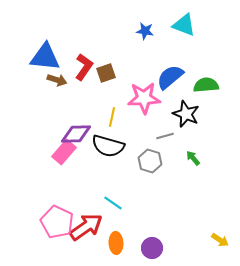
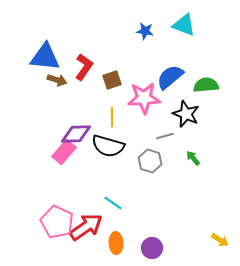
brown square: moved 6 px right, 7 px down
yellow line: rotated 12 degrees counterclockwise
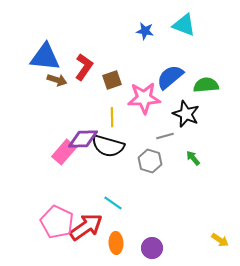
purple diamond: moved 7 px right, 5 px down
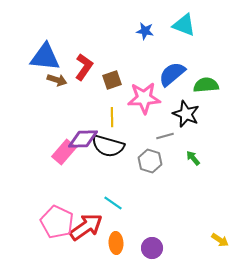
blue semicircle: moved 2 px right, 3 px up
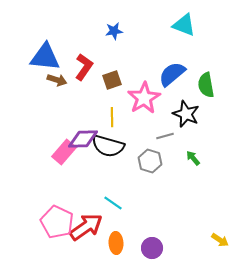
blue star: moved 31 px left; rotated 18 degrees counterclockwise
green semicircle: rotated 95 degrees counterclockwise
pink star: rotated 28 degrees counterclockwise
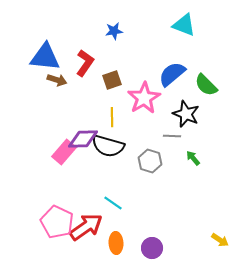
red L-shape: moved 1 px right, 4 px up
green semicircle: rotated 35 degrees counterclockwise
gray line: moved 7 px right; rotated 18 degrees clockwise
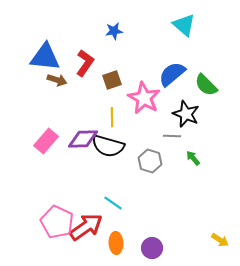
cyan triangle: rotated 20 degrees clockwise
pink star: rotated 12 degrees counterclockwise
pink rectangle: moved 18 px left, 11 px up
